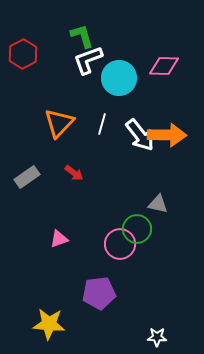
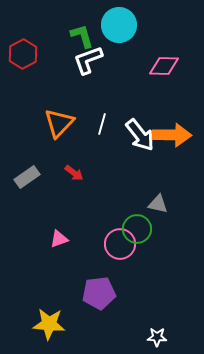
cyan circle: moved 53 px up
orange arrow: moved 5 px right
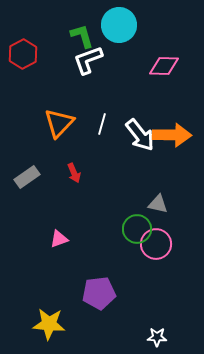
red arrow: rotated 30 degrees clockwise
pink circle: moved 36 px right
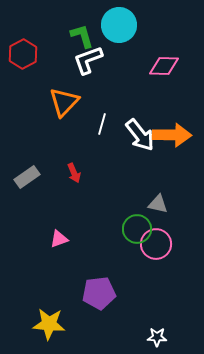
orange triangle: moved 5 px right, 21 px up
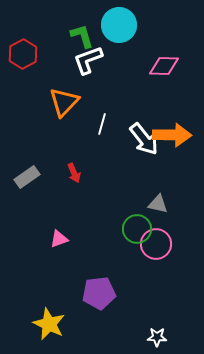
white arrow: moved 4 px right, 4 px down
yellow star: rotated 20 degrees clockwise
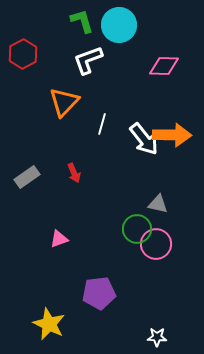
green L-shape: moved 15 px up
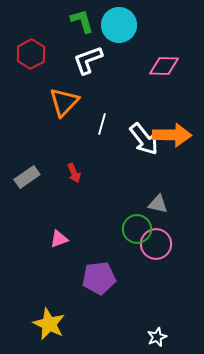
red hexagon: moved 8 px right
purple pentagon: moved 15 px up
white star: rotated 24 degrees counterclockwise
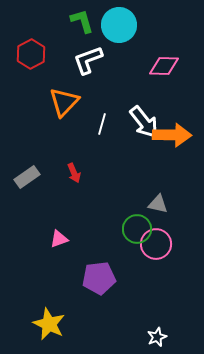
white arrow: moved 17 px up
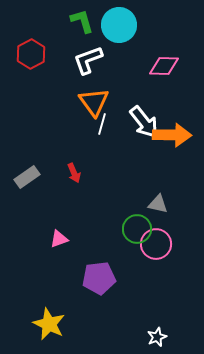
orange triangle: moved 30 px right; rotated 20 degrees counterclockwise
